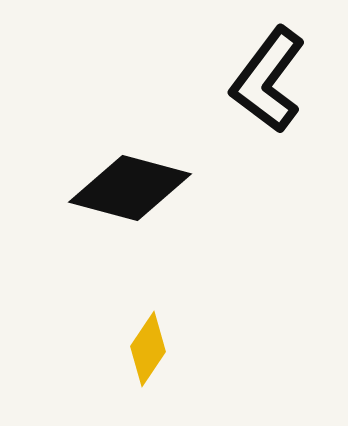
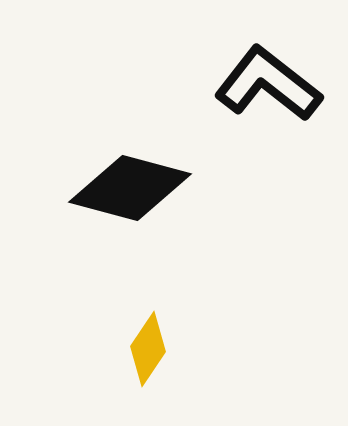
black L-shape: moved 4 px down; rotated 91 degrees clockwise
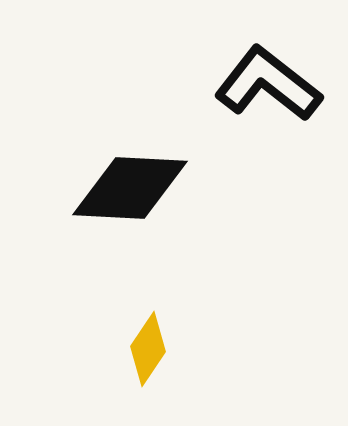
black diamond: rotated 12 degrees counterclockwise
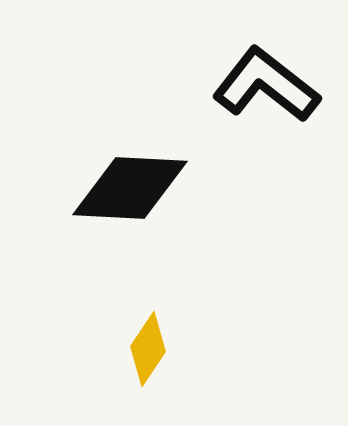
black L-shape: moved 2 px left, 1 px down
